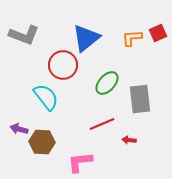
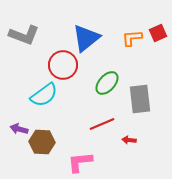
cyan semicircle: moved 2 px left, 2 px up; rotated 92 degrees clockwise
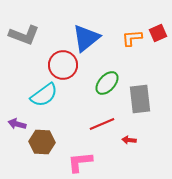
purple arrow: moved 2 px left, 5 px up
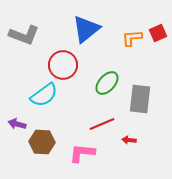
blue triangle: moved 9 px up
gray rectangle: rotated 12 degrees clockwise
pink L-shape: moved 2 px right, 9 px up; rotated 12 degrees clockwise
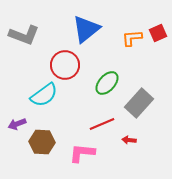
red circle: moved 2 px right
gray rectangle: moved 1 px left, 4 px down; rotated 36 degrees clockwise
purple arrow: rotated 36 degrees counterclockwise
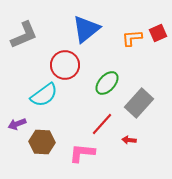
gray L-shape: rotated 44 degrees counterclockwise
red line: rotated 25 degrees counterclockwise
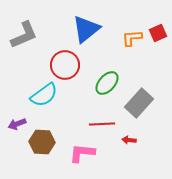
red line: rotated 45 degrees clockwise
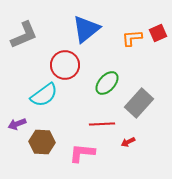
red arrow: moved 1 px left, 2 px down; rotated 32 degrees counterclockwise
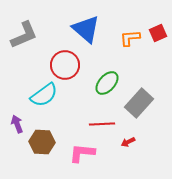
blue triangle: rotated 40 degrees counterclockwise
orange L-shape: moved 2 px left
purple arrow: rotated 90 degrees clockwise
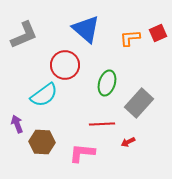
green ellipse: rotated 25 degrees counterclockwise
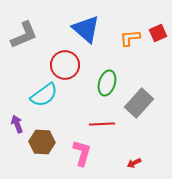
red arrow: moved 6 px right, 21 px down
pink L-shape: rotated 100 degrees clockwise
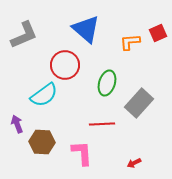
orange L-shape: moved 4 px down
pink L-shape: rotated 20 degrees counterclockwise
